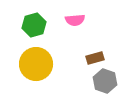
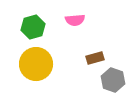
green hexagon: moved 1 px left, 2 px down
gray hexagon: moved 8 px right, 1 px up
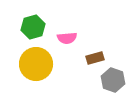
pink semicircle: moved 8 px left, 18 px down
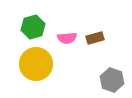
brown rectangle: moved 20 px up
gray hexagon: moved 1 px left
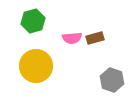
green hexagon: moved 6 px up
pink semicircle: moved 5 px right
yellow circle: moved 2 px down
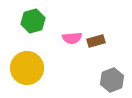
brown rectangle: moved 1 px right, 3 px down
yellow circle: moved 9 px left, 2 px down
gray hexagon: rotated 20 degrees clockwise
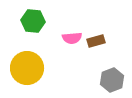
green hexagon: rotated 20 degrees clockwise
